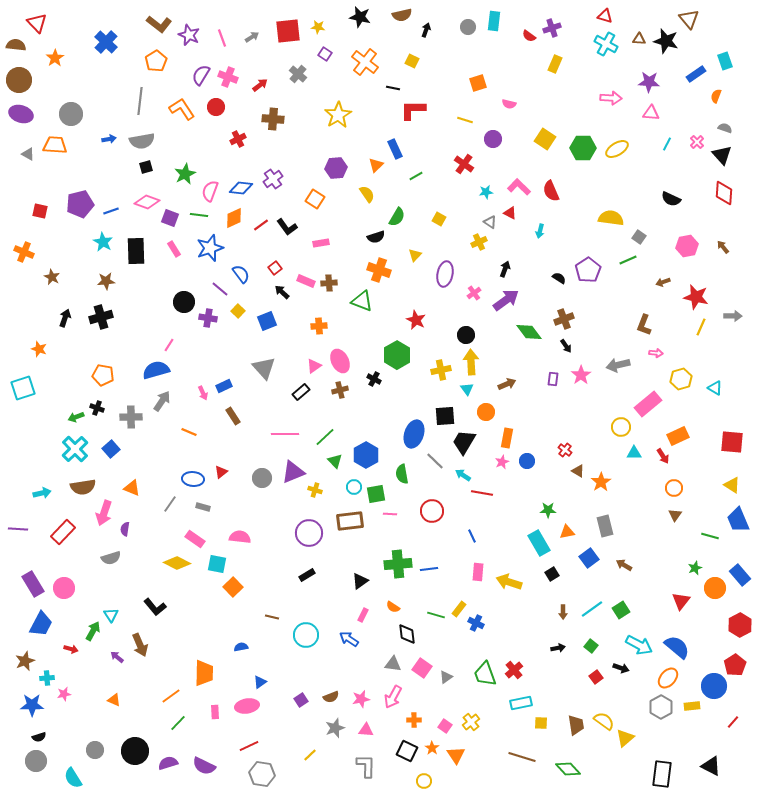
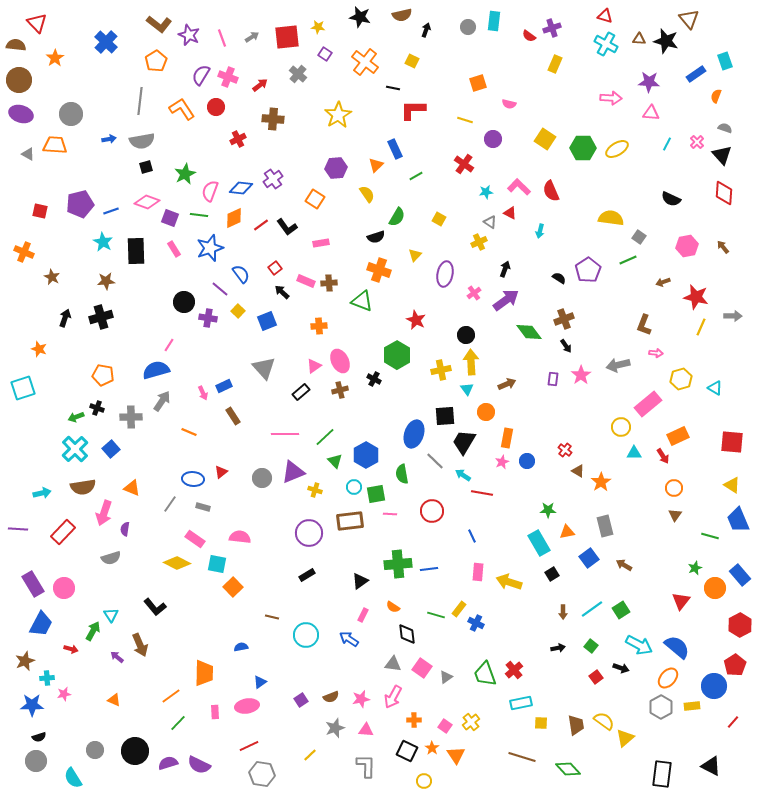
red square at (288, 31): moved 1 px left, 6 px down
purple semicircle at (204, 766): moved 5 px left, 1 px up
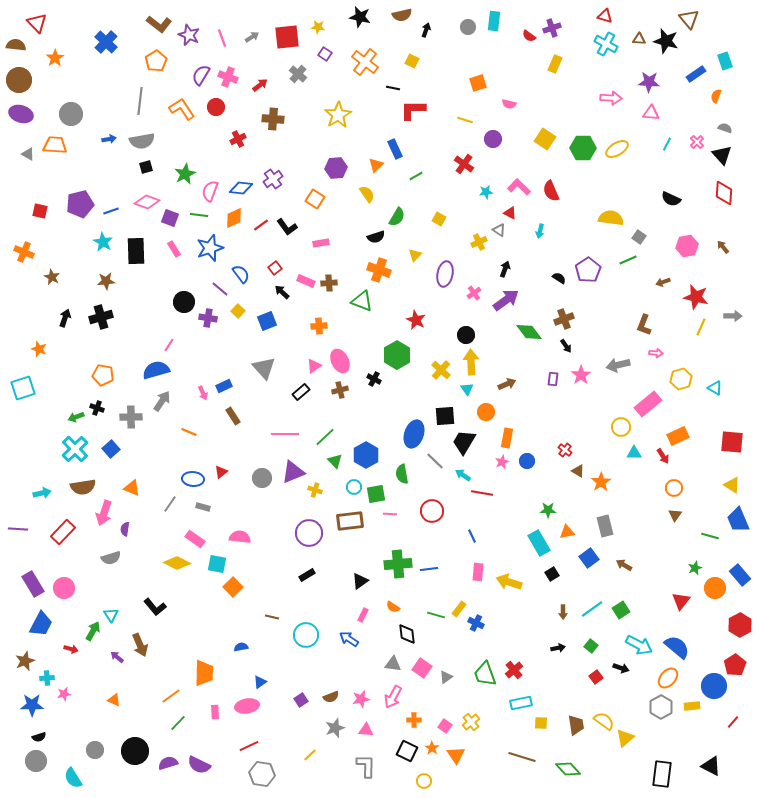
gray triangle at (490, 222): moved 9 px right, 8 px down
yellow cross at (441, 370): rotated 36 degrees counterclockwise
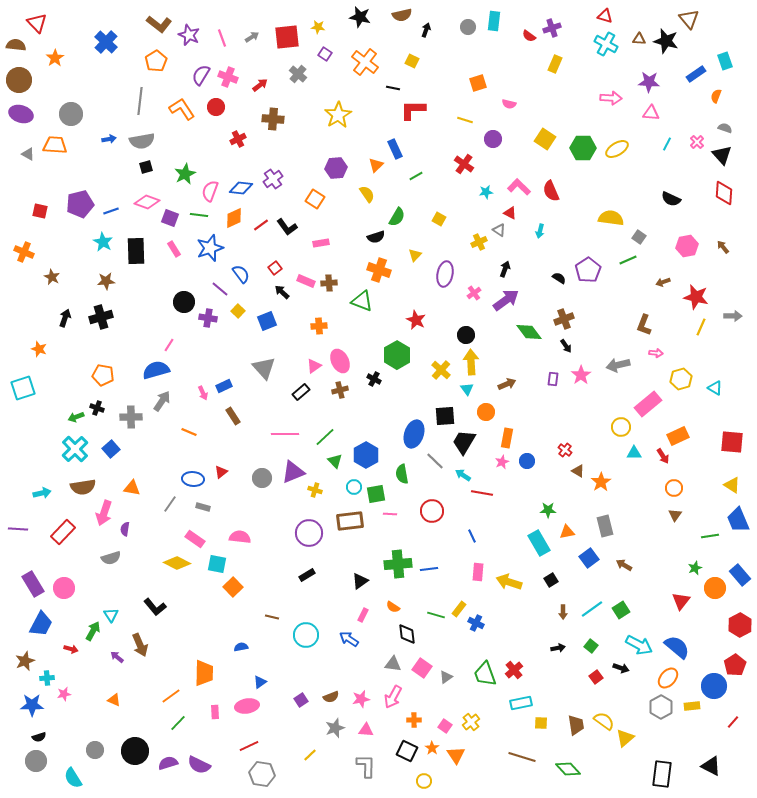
orange triangle at (132, 488): rotated 12 degrees counterclockwise
green line at (710, 536): rotated 24 degrees counterclockwise
black square at (552, 574): moved 1 px left, 6 px down
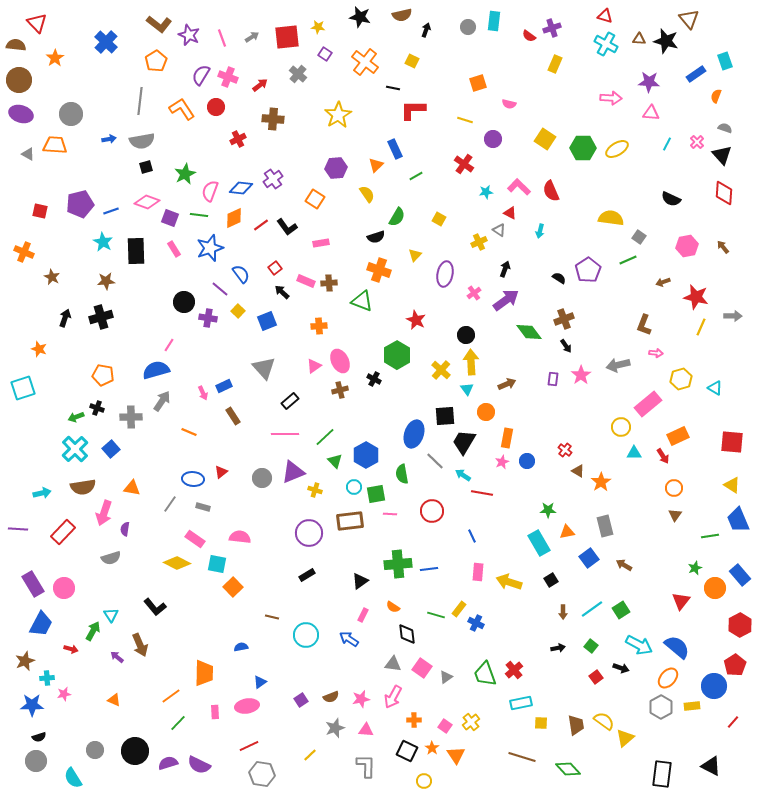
black rectangle at (301, 392): moved 11 px left, 9 px down
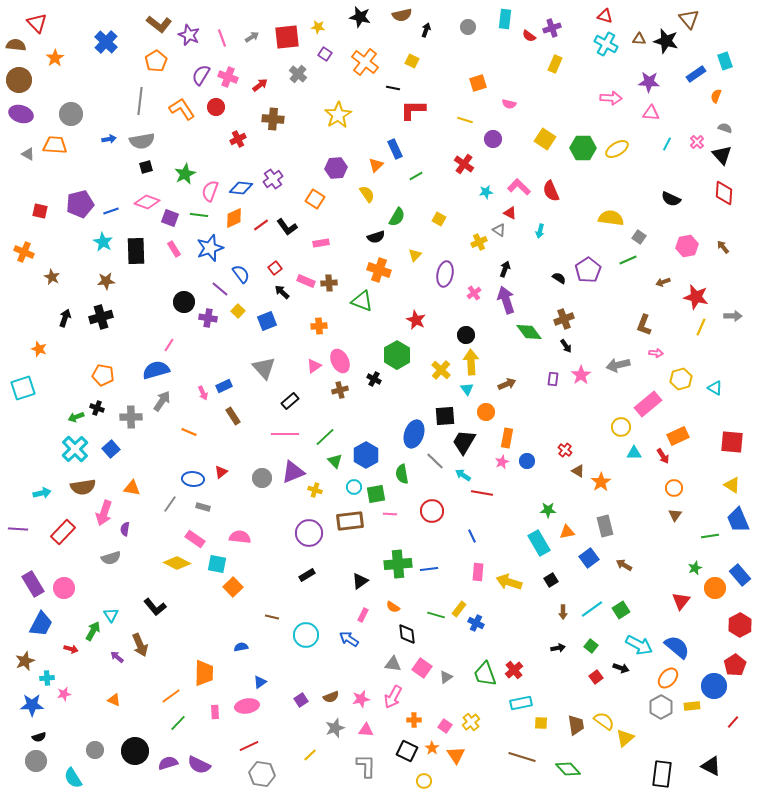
cyan rectangle at (494, 21): moved 11 px right, 2 px up
purple arrow at (506, 300): rotated 72 degrees counterclockwise
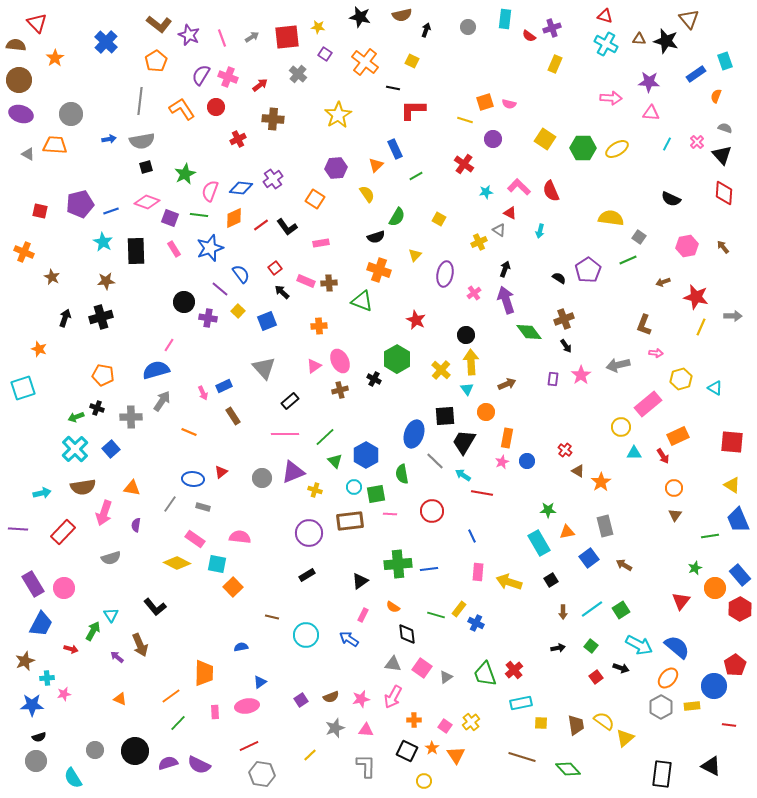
orange square at (478, 83): moved 7 px right, 19 px down
green hexagon at (397, 355): moved 4 px down
purple semicircle at (125, 529): moved 11 px right, 4 px up
red hexagon at (740, 625): moved 16 px up
orange triangle at (114, 700): moved 6 px right, 1 px up
red line at (733, 722): moved 4 px left, 3 px down; rotated 56 degrees clockwise
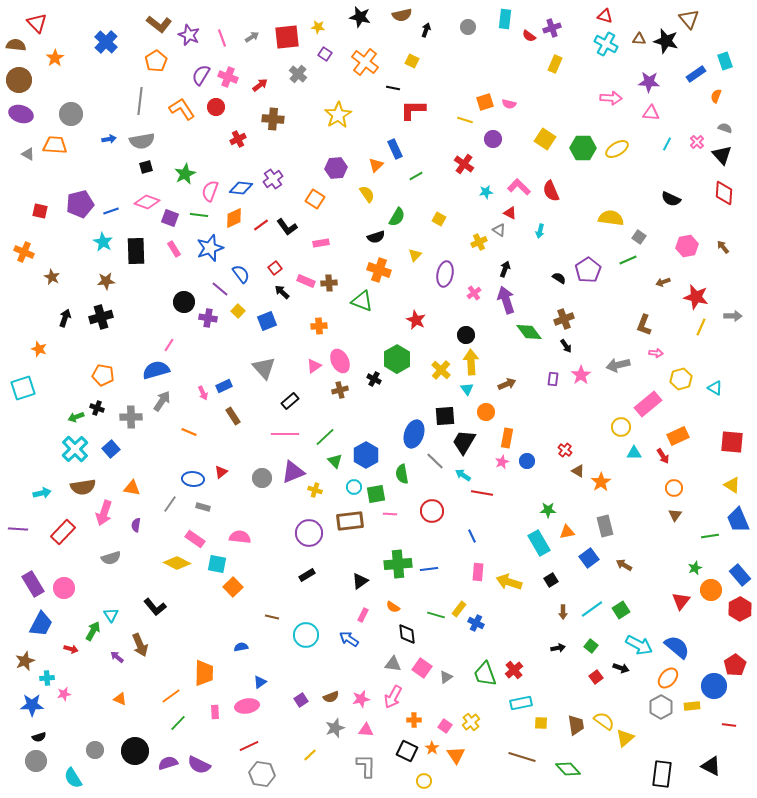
orange circle at (715, 588): moved 4 px left, 2 px down
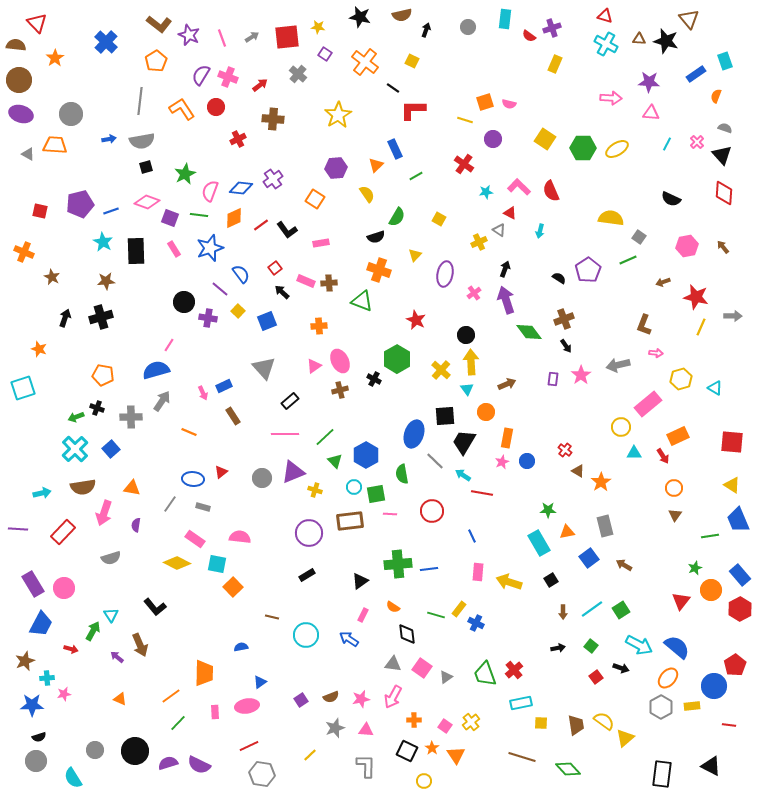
black line at (393, 88): rotated 24 degrees clockwise
black L-shape at (287, 227): moved 3 px down
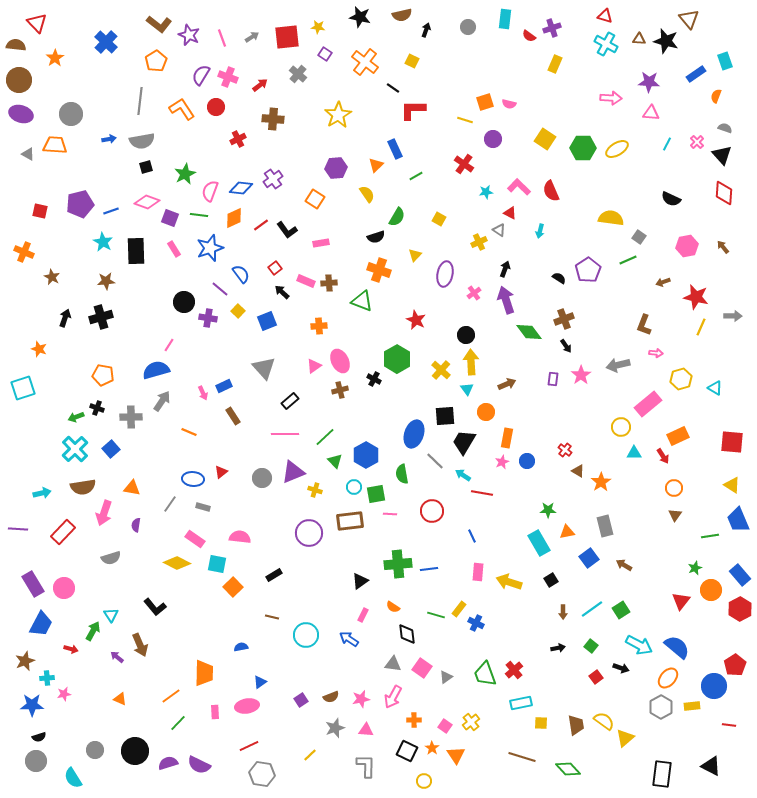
black rectangle at (307, 575): moved 33 px left
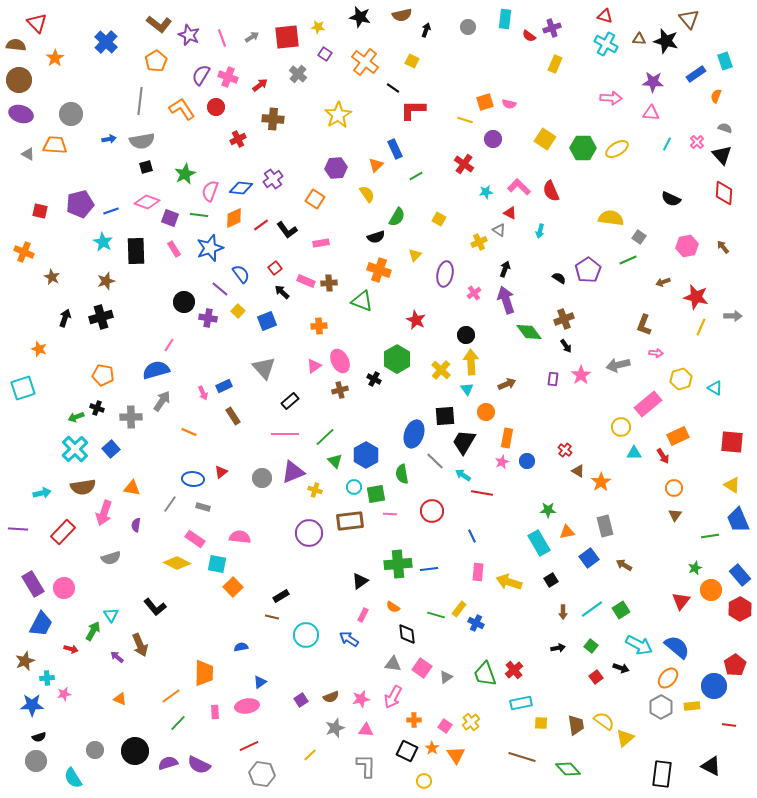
purple star at (649, 82): moved 4 px right
brown star at (106, 281): rotated 12 degrees counterclockwise
black rectangle at (274, 575): moved 7 px right, 21 px down
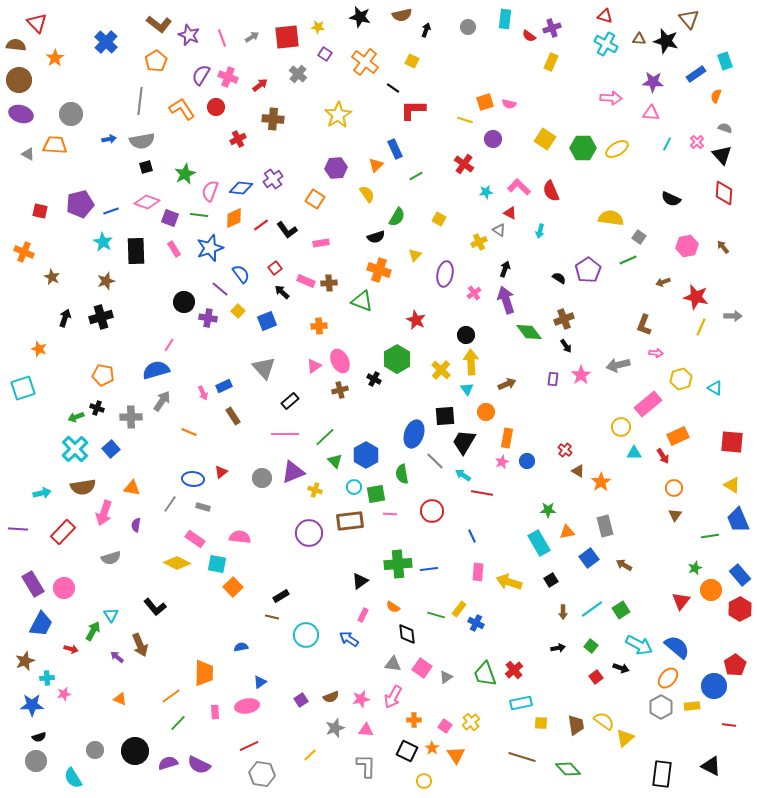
yellow rectangle at (555, 64): moved 4 px left, 2 px up
